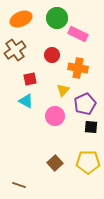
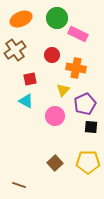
orange cross: moved 2 px left
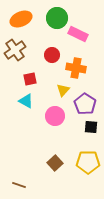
purple pentagon: rotated 15 degrees counterclockwise
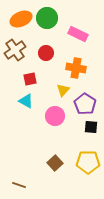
green circle: moved 10 px left
red circle: moved 6 px left, 2 px up
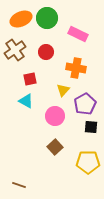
red circle: moved 1 px up
purple pentagon: rotated 10 degrees clockwise
brown square: moved 16 px up
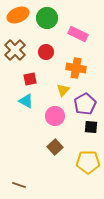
orange ellipse: moved 3 px left, 4 px up
brown cross: rotated 10 degrees counterclockwise
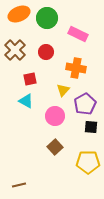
orange ellipse: moved 1 px right, 1 px up
brown line: rotated 32 degrees counterclockwise
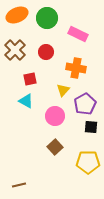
orange ellipse: moved 2 px left, 1 px down
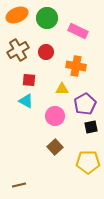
pink rectangle: moved 3 px up
brown cross: moved 3 px right; rotated 15 degrees clockwise
orange cross: moved 2 px up
red square: moved 1 px left, 1 px down; rotated 16 degrees clockwise
yellow triangle: moved 1 px left, 1 px up; rotated 48 degrees clockwise
black square: rotated 16 degrees counterclockwise
